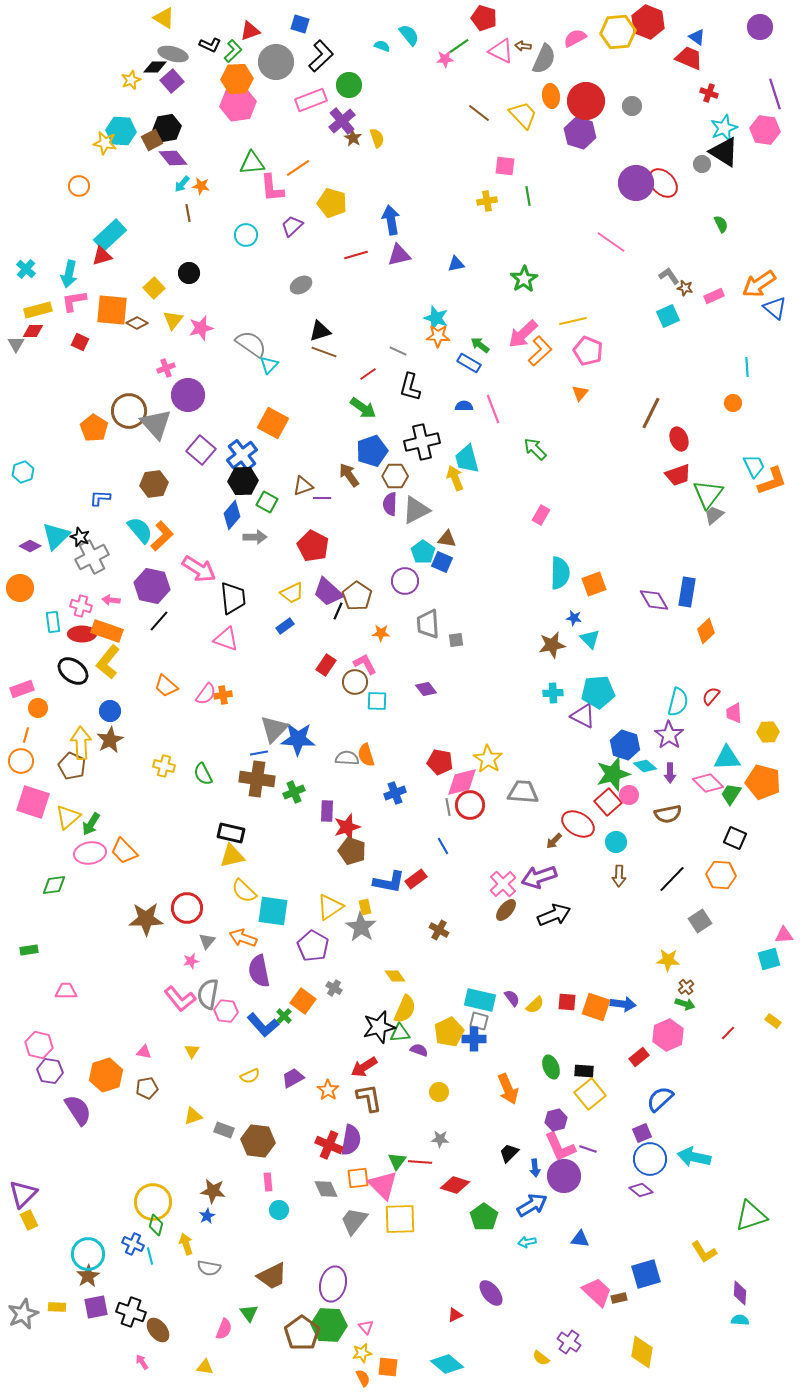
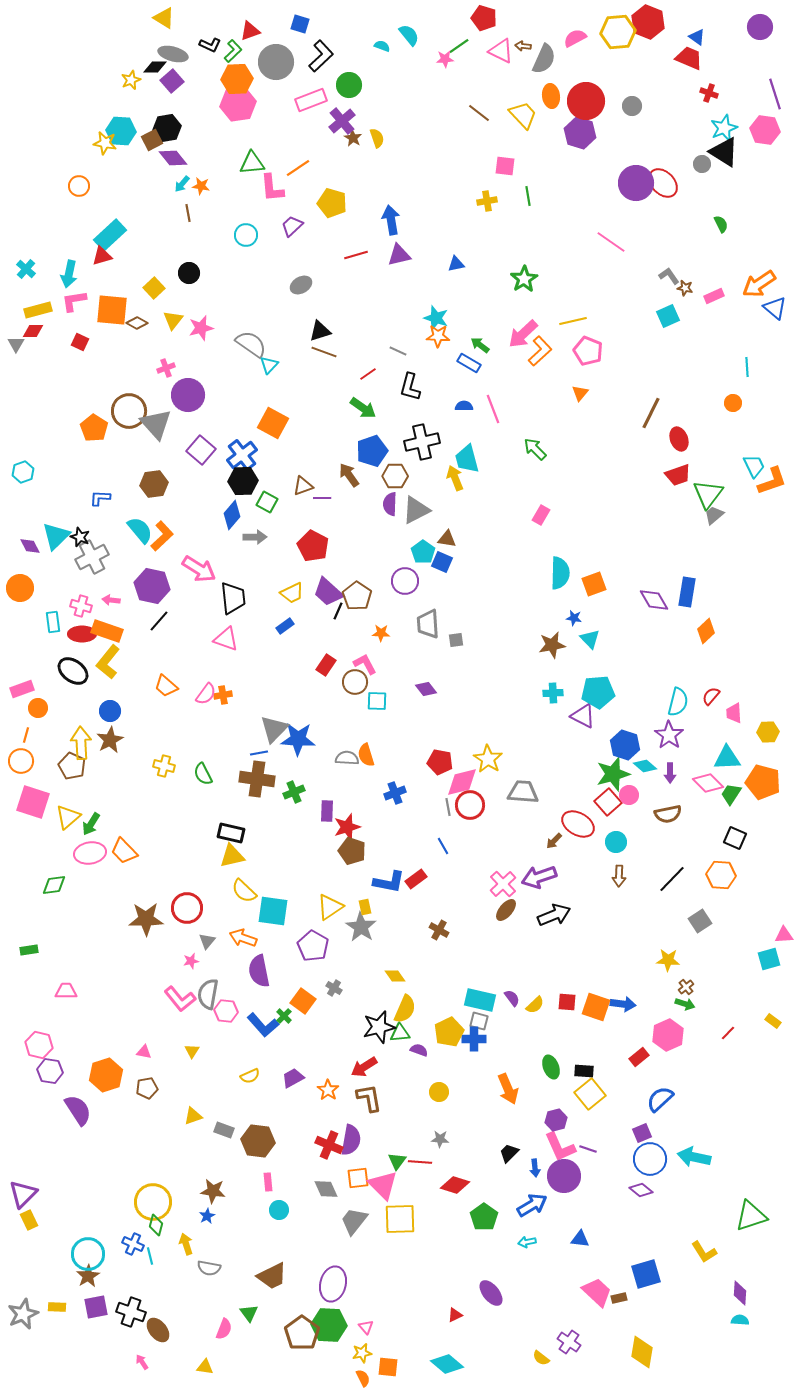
purple diamond at (30, 546): rotated 35 degrees clockwise
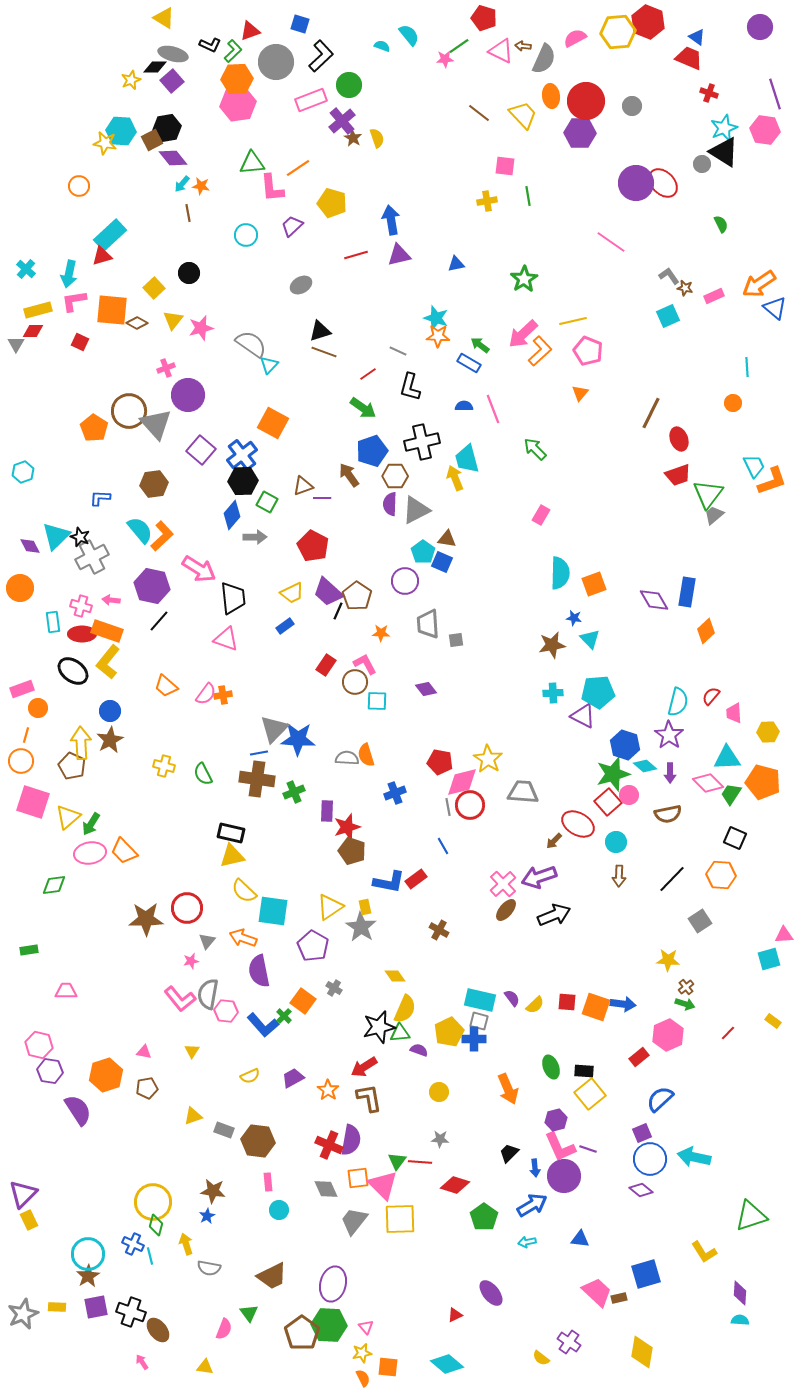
purple hexagon at (580, 133): rotated 16 degrees counterclockwise
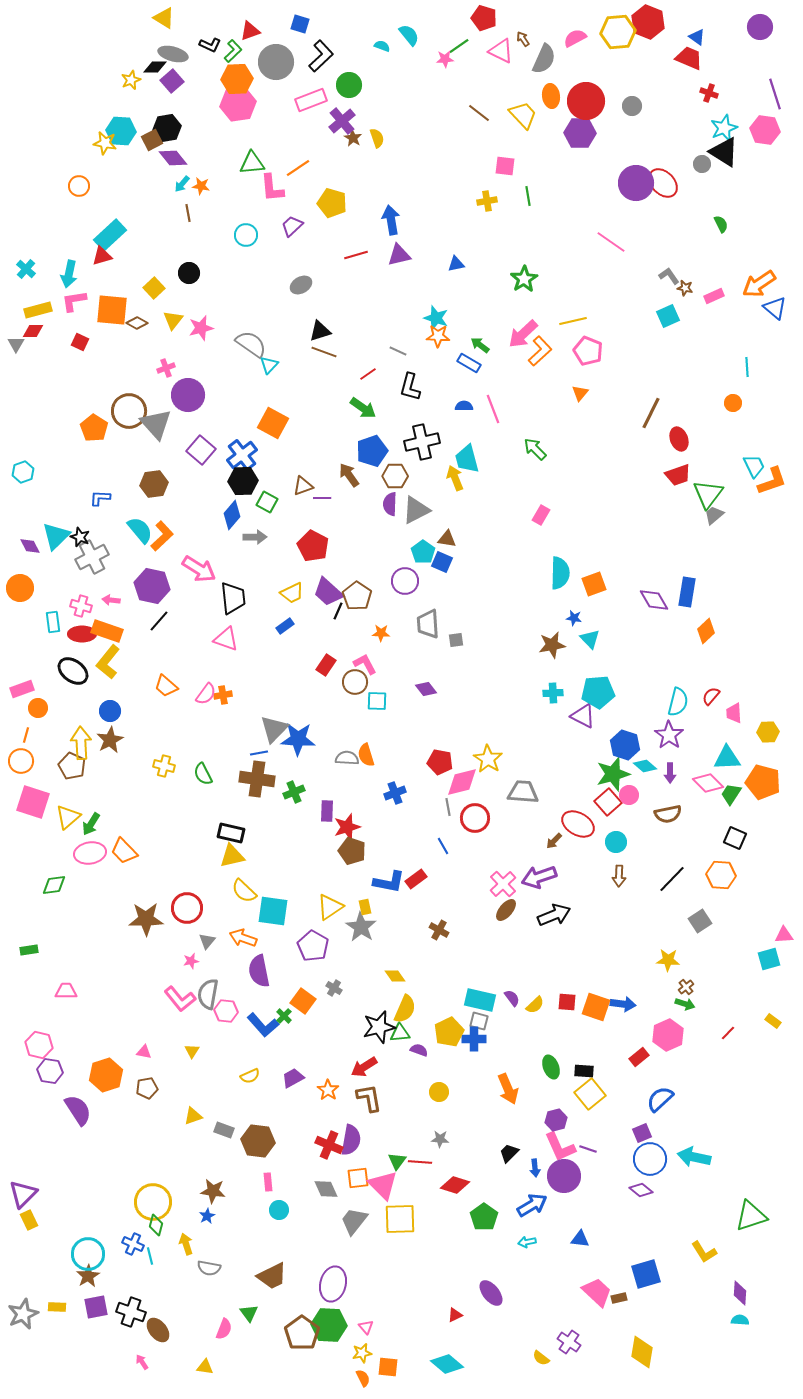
brown arrow at (523, 46): moved 7 px up; rotated 49 degrees clockwise
red circle at (470, 805): moved 5 px right, 13 px down
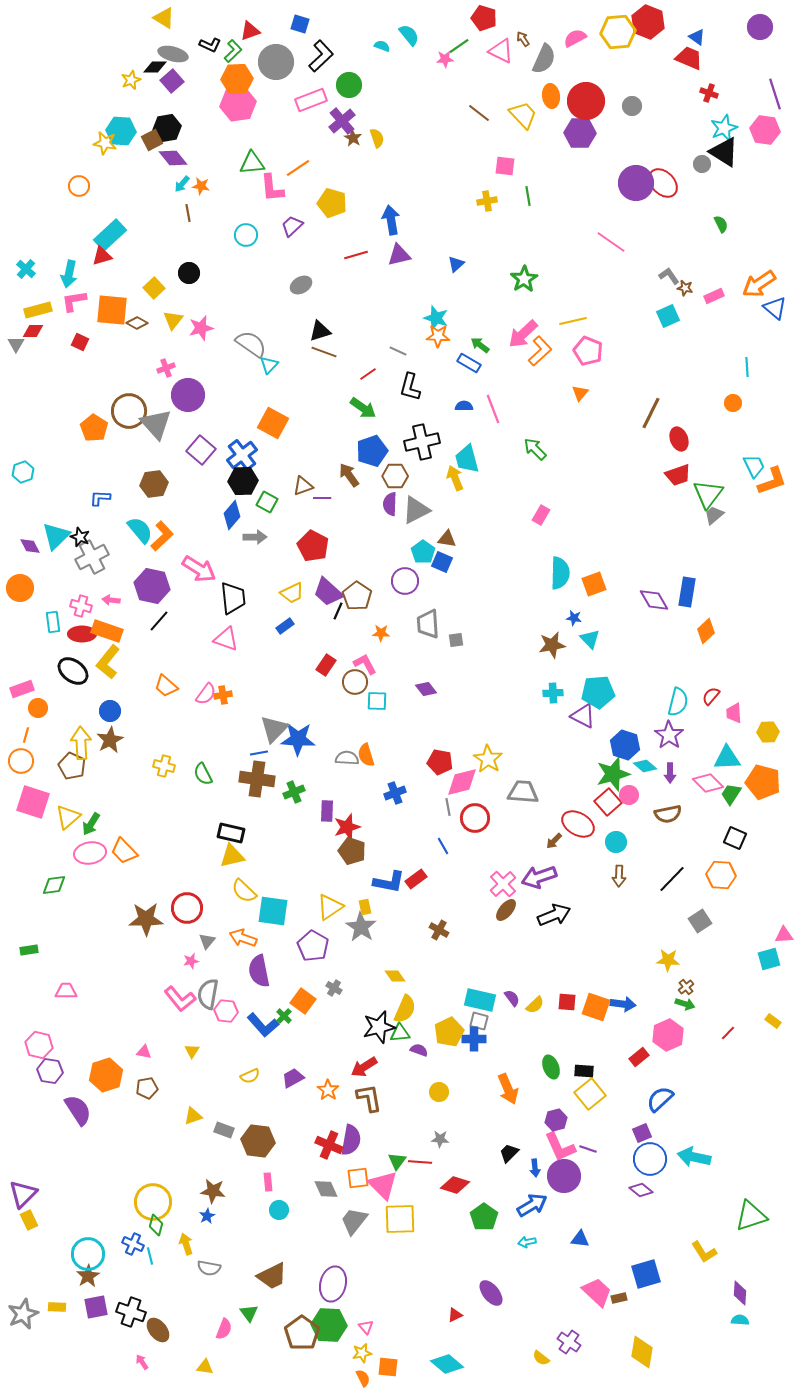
blue triangle at (456, 264): rotated 30 degrees counterclockwise
